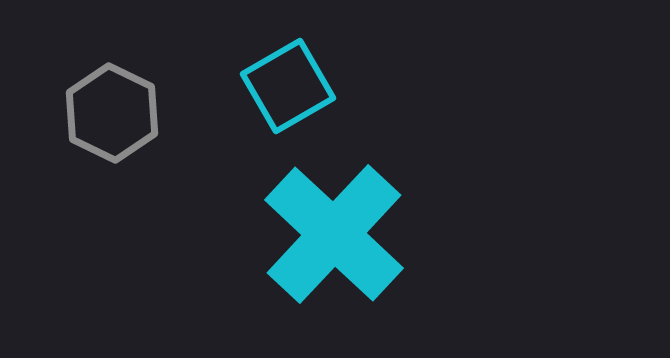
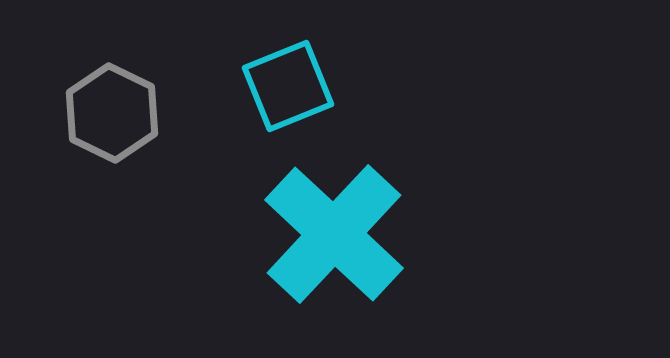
cyan square: rotated 8 degrees clockwise
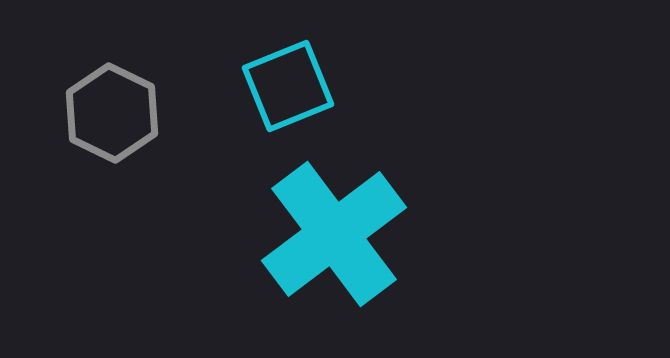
cyan cross: rotated 10 degrees clockwise
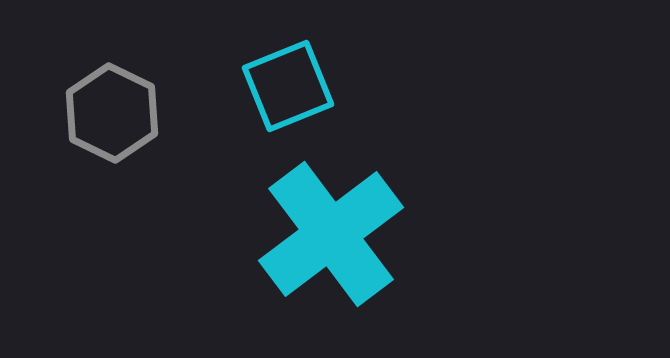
cyan cross: moved 3 px left
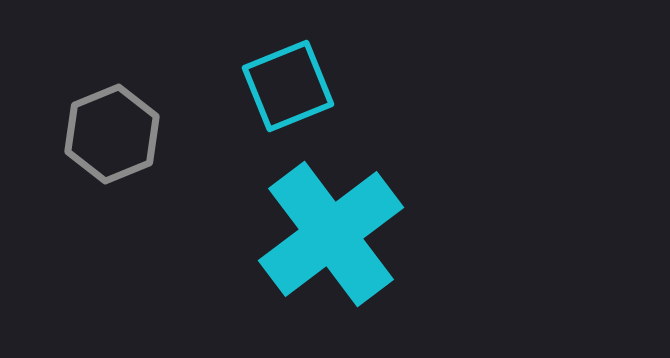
gray hexagon: moved 21 px down; rotated 12 degrees clockwise
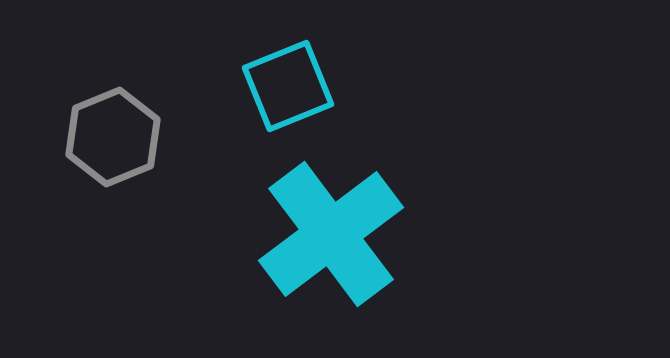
gray hexagon: moved 1 px right, 3 px down
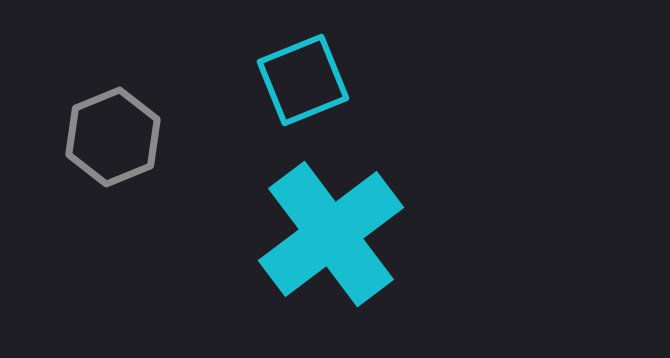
cyan square: moved 15 px right, 6 px up
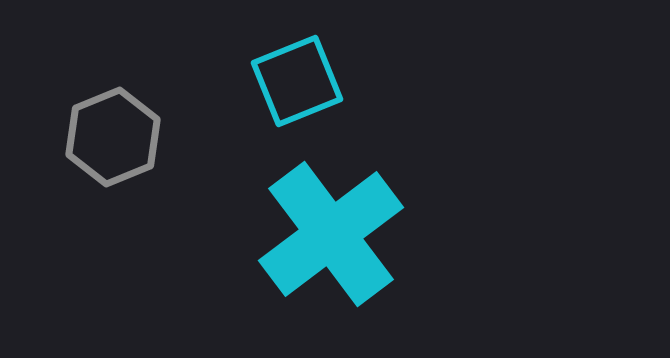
cyan square: moved 6 px left, 1 px down
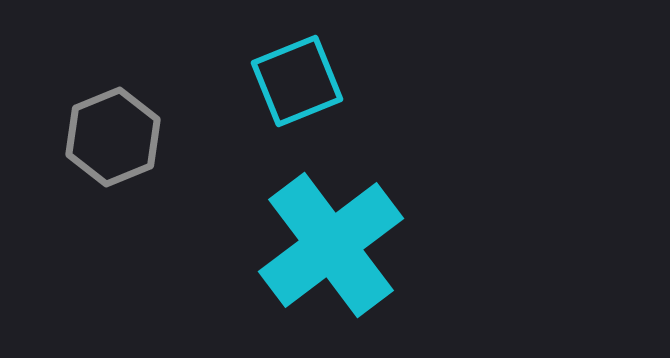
cyan cross: moved 11 px down
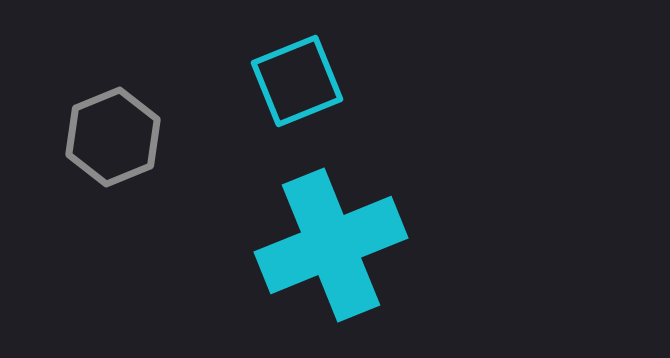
cyan cross: rotated 15 degrees clockwise
